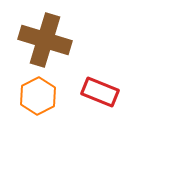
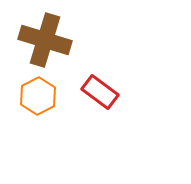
red rectangle: rotated 15 degrees clockwise
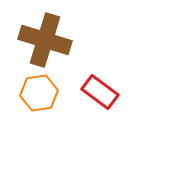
orange hexagon: moved 1 px right, 3 px up; rotated 18 degrees clockwise
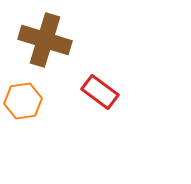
orange hexagon: moved 16 px left, 8 px down
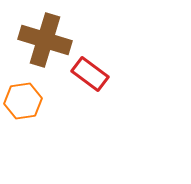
red rectangle: moved 10 px left, 18 px up
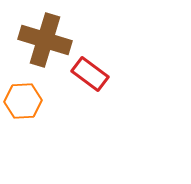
orange hexagon: rotated 6 degrees clockwise
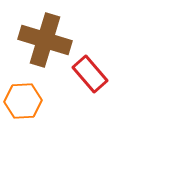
red rectangle: rotated 12 degrees clockwise
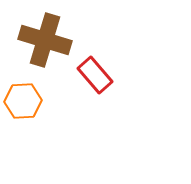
red rectangle: moved 5 px right, 1 px down
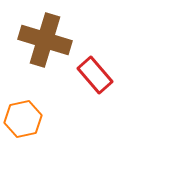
orange hexagon: moved 18 px down; rotated 9 degrees counterclockwise
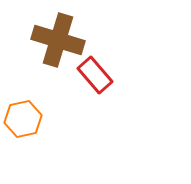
brown cross: moved 13 px right
